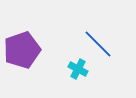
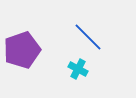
blue line: moved 10 px left, 7 px up
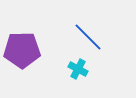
purple pentagon: rotated 18 degrees clockwise
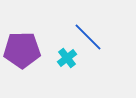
cyan cross: moved 11 px left, 11 px up; rotated 24 degrees clockwise
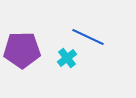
blue line: rotated 20 degrees counterclockwise
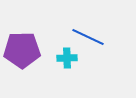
cyan cross: rotated 36 degrees clockwise
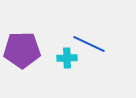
blue line: moved 1 px right, 7 px down
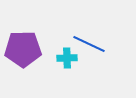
purple pentagon: moved 1 px right, 1 px up
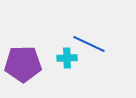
purple pentagon: moved 15 px down
